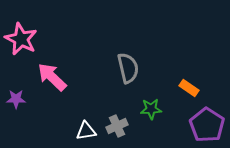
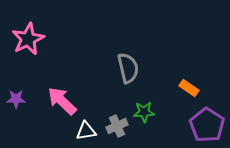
pink star: moved 7 px right; rotated 20 degrees clockwise
pink arrow: moved 10 px right, 24 px down
green star: moved 7 px left, 3 px down
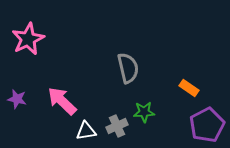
purple star: moved 1 px right; rotated 12 degrees clockwise
purple pentagon: rotated 12 degrees clockwise
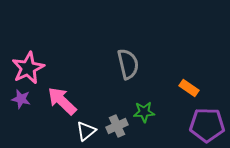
pink star: moved 29 px down
gray semicircle: moved 4 px up
purple star: moved 4 px right
purple pentagon: rotated 28 degrees clockwise
white triangle: rotated 30 degrees counterclockwise
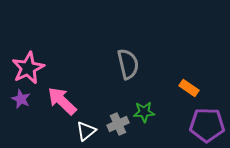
purple star: rotated 12 degrees clockwise
gray cross: moved 1 px right, 2 px up
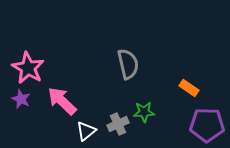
pink star: rotated 16 degrees counterclockwise
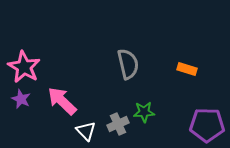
pink star: moved 4 px left, 1 px up
orange rectangle: moved 2 px left, 19 px up; rotated 18 degrees counterclockwise
white triangle: rotated 35 degrees counterclockwise
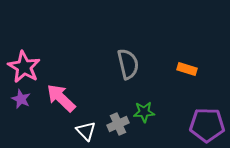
pink arrow: moved 1 px left, 3 px up
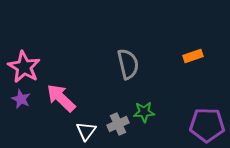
orange rectangle: moved 6 px right, 13 px up; rotated 36 degrees counterclockwise
white triangle: rotated 20 degrees clockwise
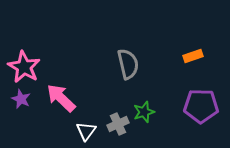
green star: rotated 15 degrees counterclockwise
purple pentagon: moved 6 px left, 19 px up
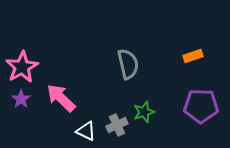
pink star: moved 2 px left; rotated 12 degrees clockwise
purple star: rotated 12 degrees clockwise
gray cross: moved 1 px left, 1 px down
white triangle: rotated 40 degrees counterclockwise
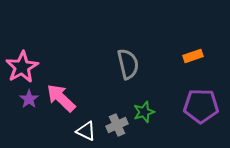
purple star: moved 8 px right
